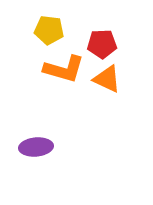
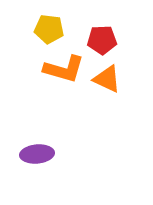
yellow pentagon: moved 1 px up
red pentagon: moved 4 px up
purple ellipse: moved 1 px right, 7 px down
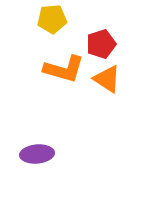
yellow pentagon: moved 3 px right, 10 px up; rotated 12 degrees counterclockwise
red pentagon: moved 1 px left, 4 px down; rotated 16 degrees counterclockwise
orange triangle: rotated 8 degrees clockwise
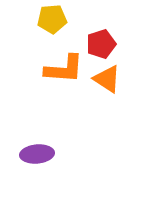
orange L-shape: rotated 12 degrees counterclockwise
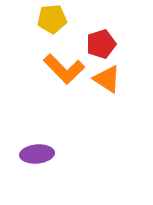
orange L-shape: rotated 42 degrees clockwise
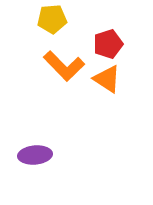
red pentagon: moved 7 px right
orange L-shape: moved 3 px up
purple ellipse: moved 2 px left, 1 px down
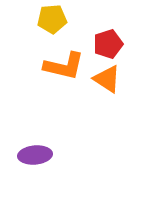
orange L-shape: rotated 33 degrees counterclockwise
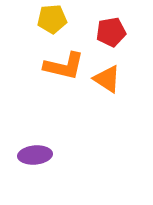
red pentagon: moved 3 px right, 12 px up; rotated 8 degrees clockwise
